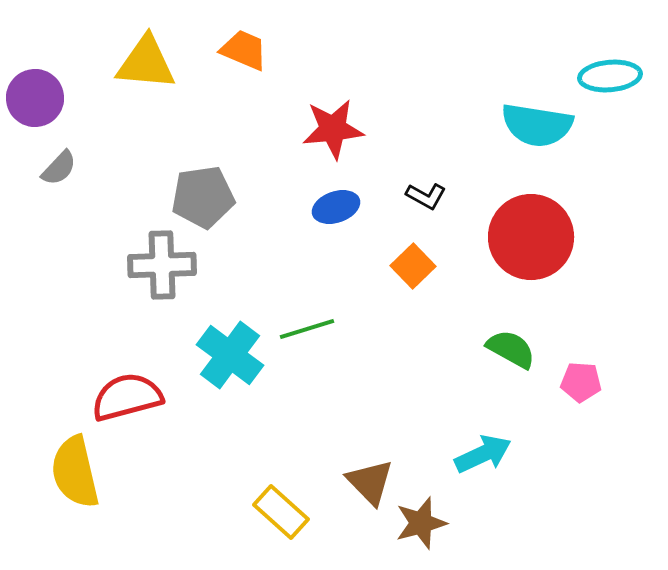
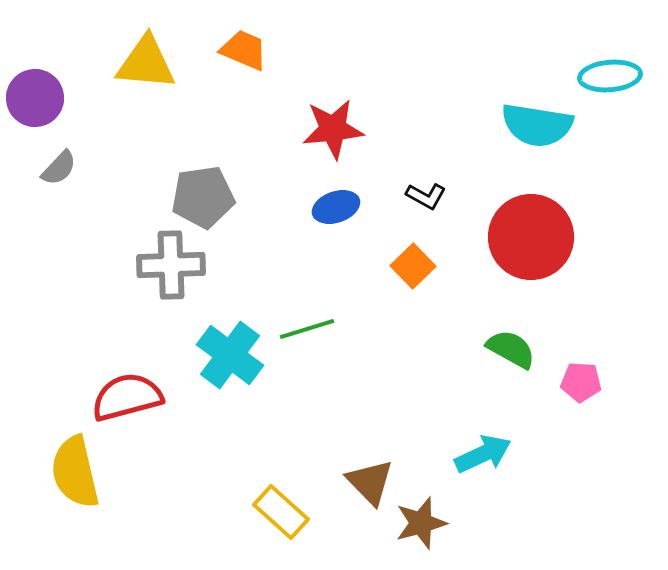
gray cross: moved 9 px right
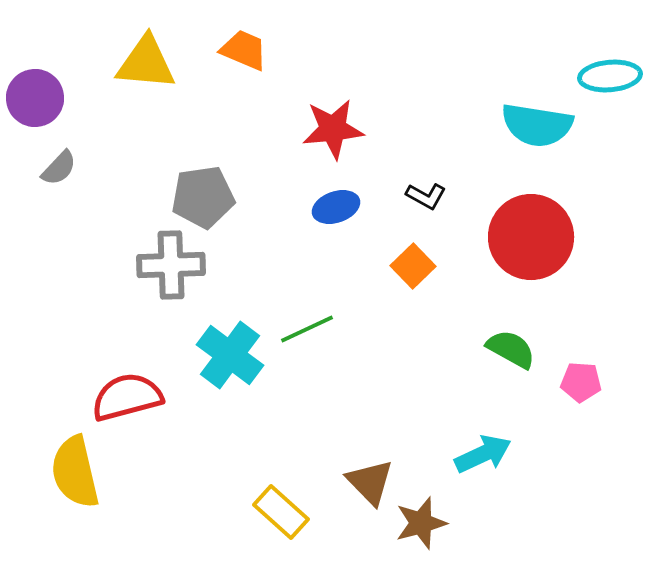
green line: rotated 8 degrees counterclockwise
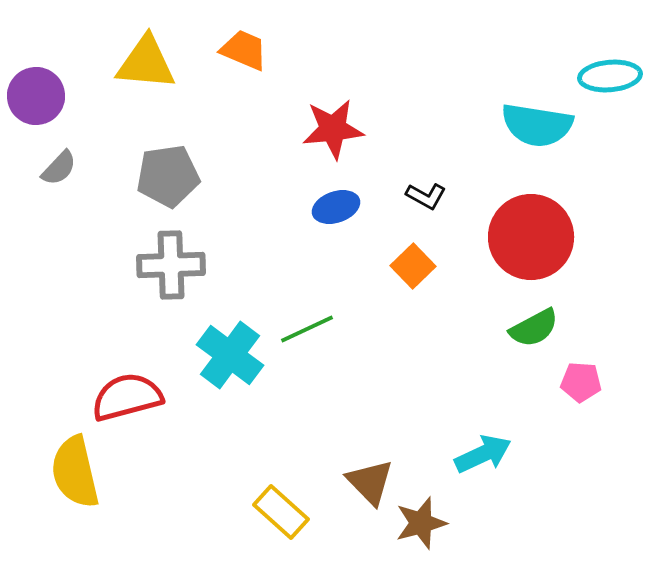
purple circle: moved 1 px right, 2 px up
gray pentagon: moved 35 px left, 21 px up
green semicircle: moved 23 px right, 21 px up; rotated 123 degrees clockwise
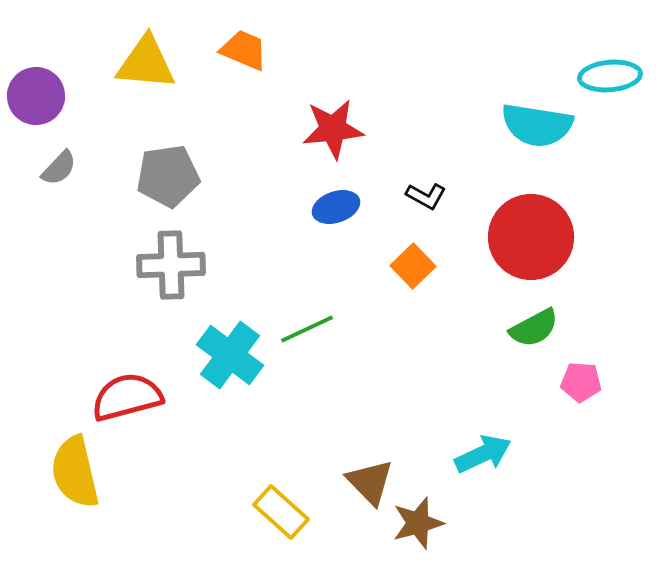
brown star: moved 3 px left
